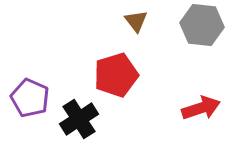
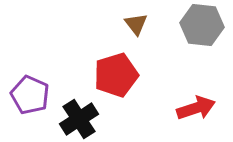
brown triangle: moved 3 px down
purple pentagon: moved 3 px up
red arrow: moved 5 px left
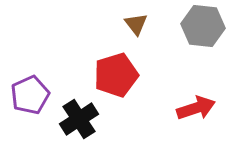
gray hexagon: moved 1 px right, 1 px down
purple pentagon: rotated 24 degrees clockwise
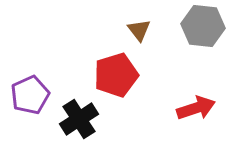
brown triangle: moved 3 px right, 6 px down
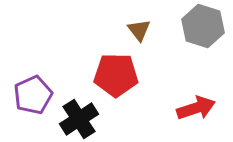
gray hexagon: rotated 12 degrees clockwise
red pentagon: rotated 18 degrees clockwise
purple pentagon: moved 3 px right
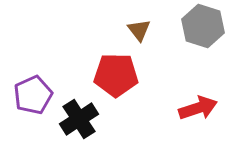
red arrow: moved 2 px right
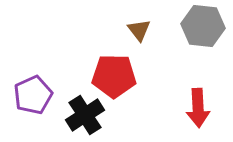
gray hexagon: rotated 12 degrees counterclockwise
red pentagon: moved 2 px left, 1 px down
red arrow: rotated 105 degrees clockwise
black cross: moved 6 px right, 4 px up
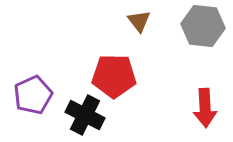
brown triangle: moved 9 px up
red arrow: moved 7 px right
black cross: rotated 30 degrees counterclockwise
